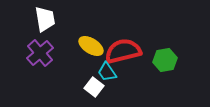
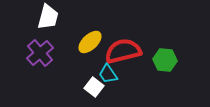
white trapezoid: moved 3 px right, 2 px up; rotated 24 degrees clockwise
yellow ellipse: moved 1 px left, 4 px up; rotated 75 degrees counterclockwise
green hexagon: rotated 15 degrees clockwise
cyan trapezoid: moved 1 px right, 2 px down
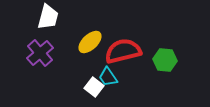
cyan trapezoid: moved 3 px down
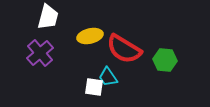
yellow ellipse: moved 6 px up; rotated 30 degrees clockwise
red semicircle: moved 1 px right, 2 px up; rotated 135 degrees counterclockwise
white square: rotated 30 degrees counterclockwise
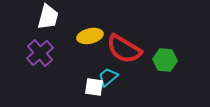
cyan trapezoid: rotated 85 degrees clockwise
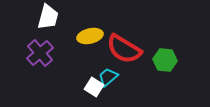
white square: rotated 24 degrees clockwise
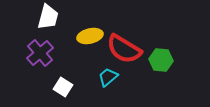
green hexagon: moved 4 px left
white square: moved 31 px left
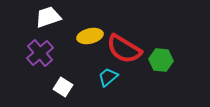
white trapezoid: rotated 124 degrees counterclockwise
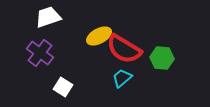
yellow ellipse: moved 9 px right; rotated 15 degrees counterclockwise
purple cross: rotated 12 degrees counterclockwise
green hexagon: moved 1 px right, 2 px up
cyan trapezoid: moved 14 px right, 1 px down
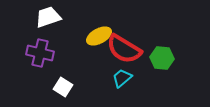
purple cross: rotated 24 degrees counterclockwise
